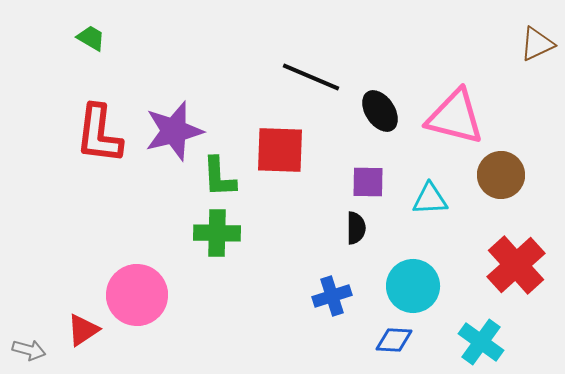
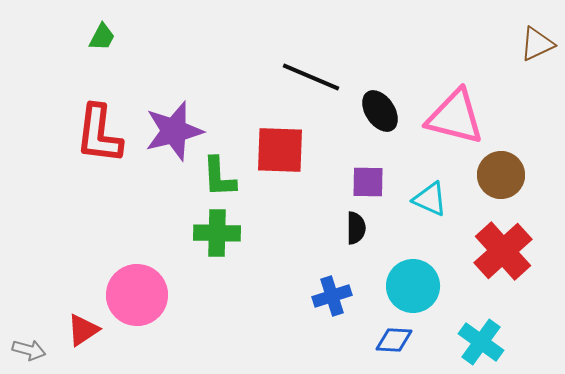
green trapezoid: moved 11 px right, 1 px up; rotated 88 degrees clockwise
cyan triangle: rotated 27 degrees clockwise
red cross: moved 13 px left, 14 px up
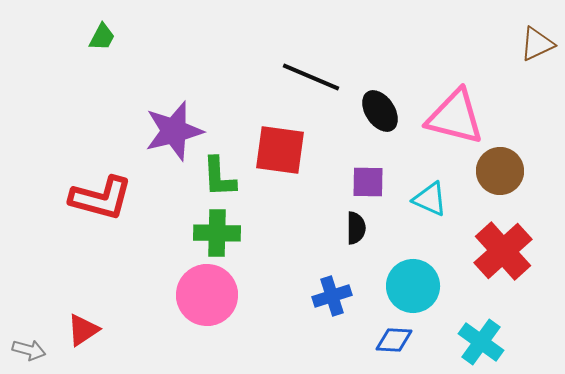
red L-shape: moved 2 px right, 64 px down; rotated 82 degrees counterclockwise
red square: rotated 6 degrees clockwise
brown circle: moved 1 px left, 4 px up
pink circle: moved 70 px right
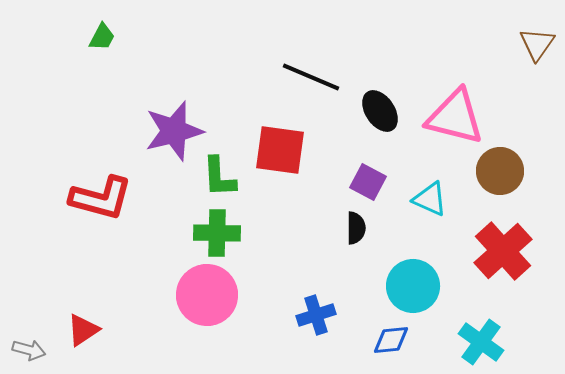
brown triangle: rotated 30 degrees counterclockwise
purple square: rotated 27 degrees clockwise
blue cross: moved 16 px left, 19 px down
blue diamond: moved 3 px left; rotated 9 degrees counterclockwise
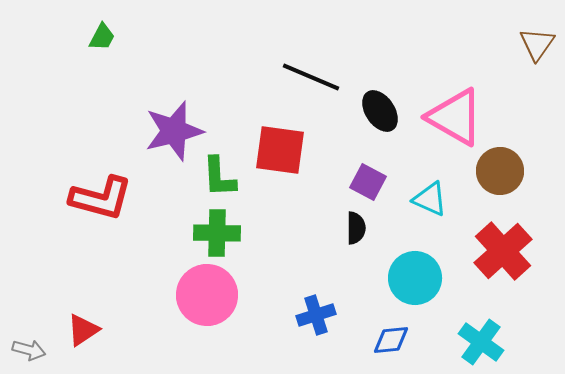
pink triangle: rotated 16 degrees clockwise
cyan circle: moved 2 px right, 8 px up
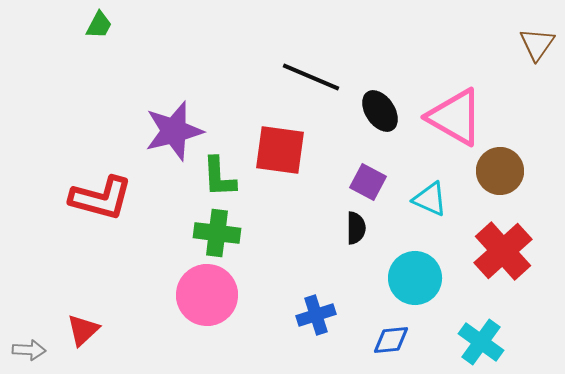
green trapezoid: moved 3 px left, 12 px up
green cross: rotated 6 degrees clockwise
red triangle: rotated 9 degrees counterclockwise
gray arrow: rotated 12 degrees counterclockwise
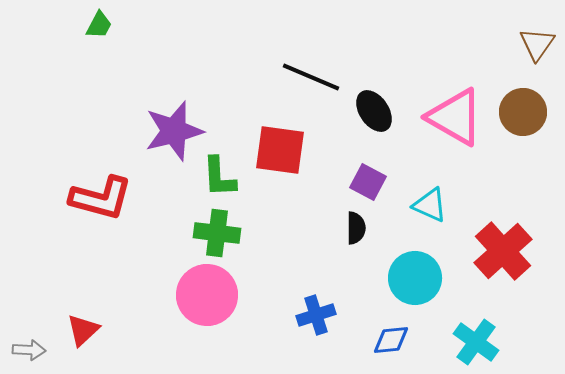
black ellipse: moved 6 px left
brown circle: moved 23 px right, 59 px up
cyan triangle: moved 6 px down
cyan cross: moved 5 px left
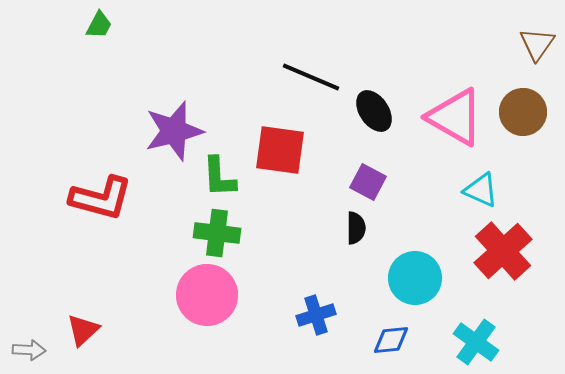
cyan triangle: moved 51 px right, 15 px up
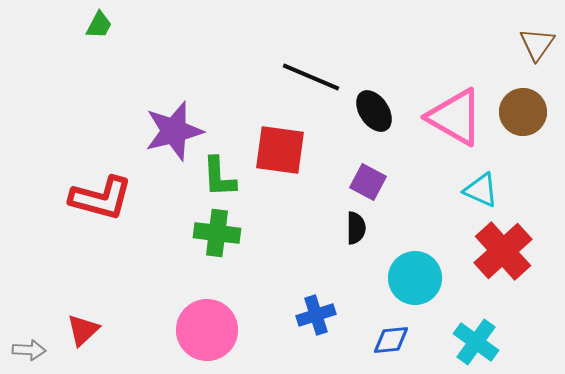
pink circle: moved 35 px down
